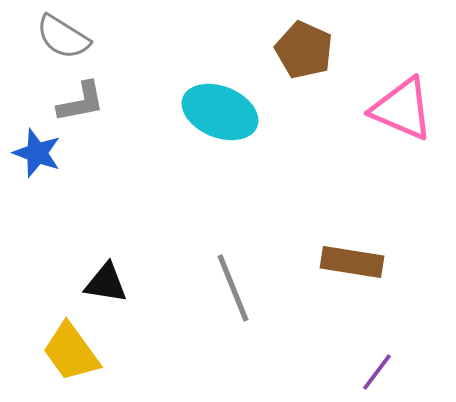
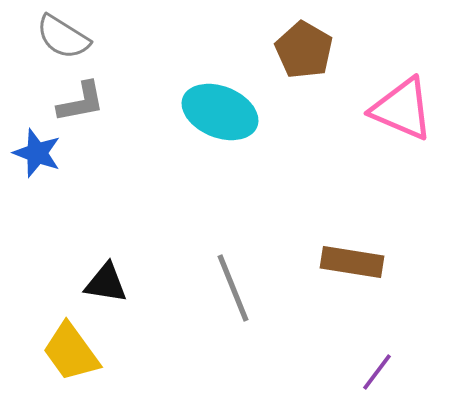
brown pentagon: rotated 6 degrees clockwise
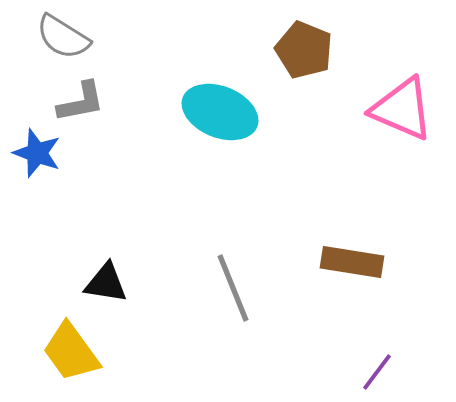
brown pentagon: rotated 8 degrees counterclockwise
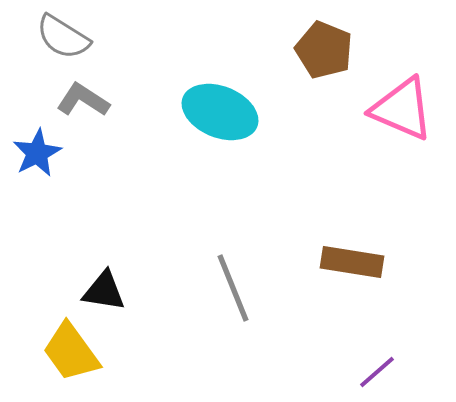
brown pentagon: moved 20 px right
gray L-shape: moved 2 px right, 2 px up; rotated 136 degrees counterclockwise
blue star: rotated 24 degrees clockwise
black triangle: moved 2 px left, 8 px down
purple line: rotated 12 degrees clockwise
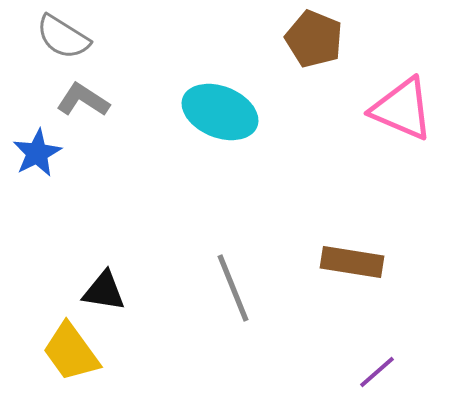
brown pentagon: moved 10 px left, 11 px up
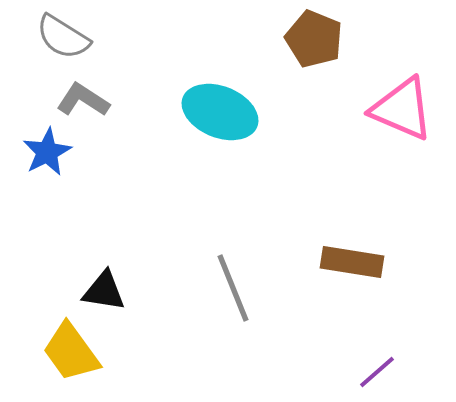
blue star: moved 10 px right, 1 px up
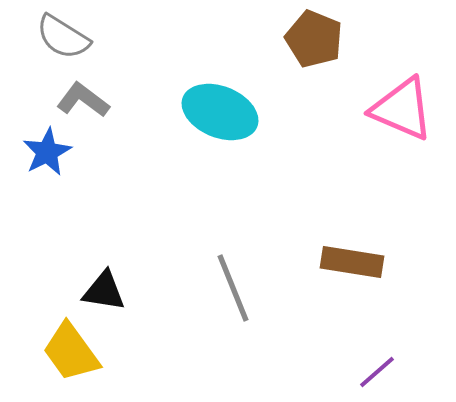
gray L-shape: rotated 4 degrees clockwise
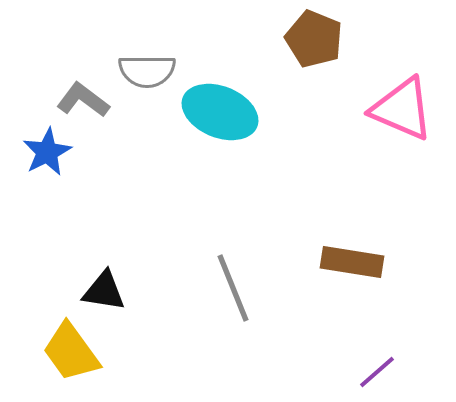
gray semicircle: moved 84 px right, 34 px down; rotated 32 degrees counterclockwise
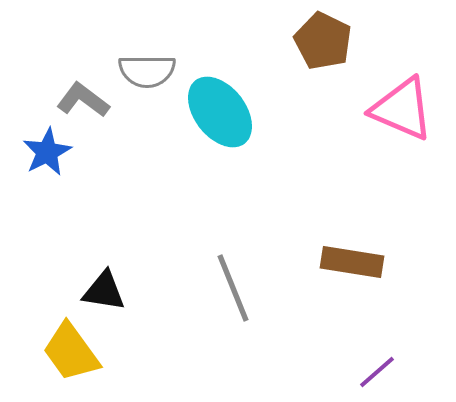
brown pentagon: moved 9 px right, 2 px down; rotated 4 degrees clockwise
cyan ellipse: rotated 30 degrees clockwise
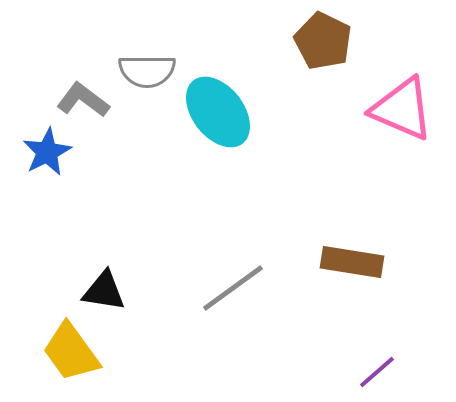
cyan ellipse: moved 2 px left
gray line: rotated 76 degrees clockwise
